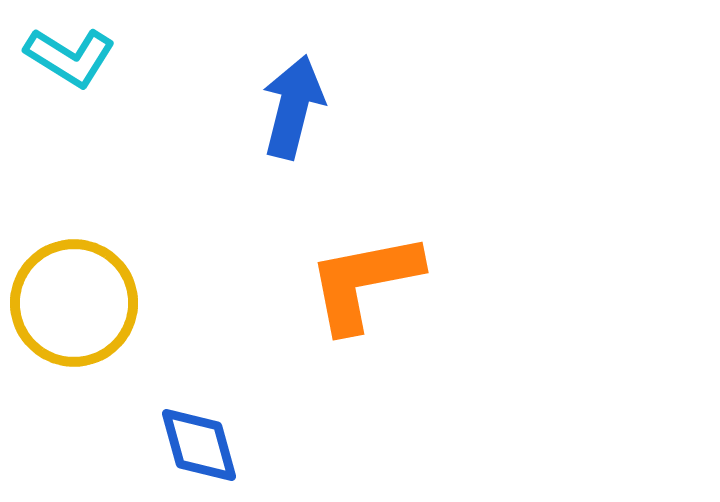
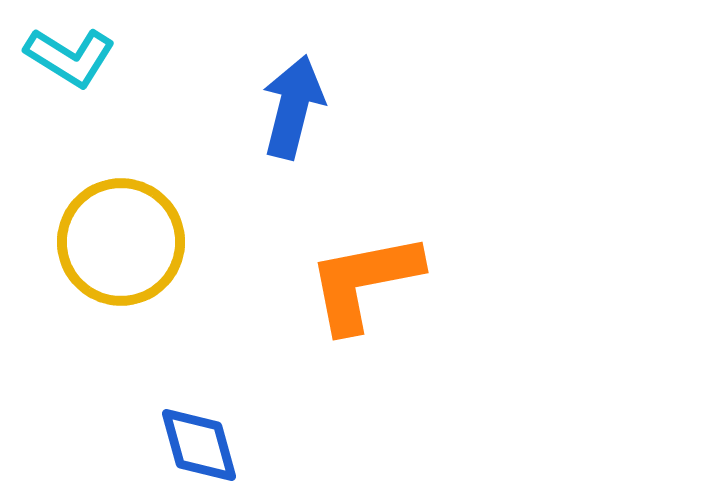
yellow circle: moved 47 px right, 61 px up
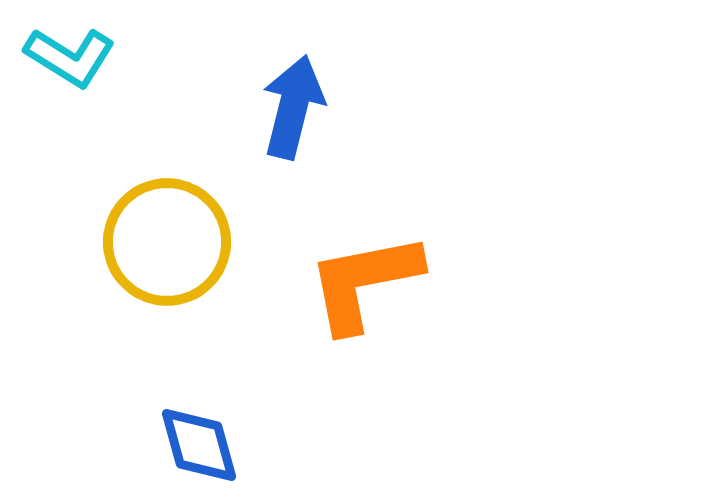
yellow circle: moved 46 px right
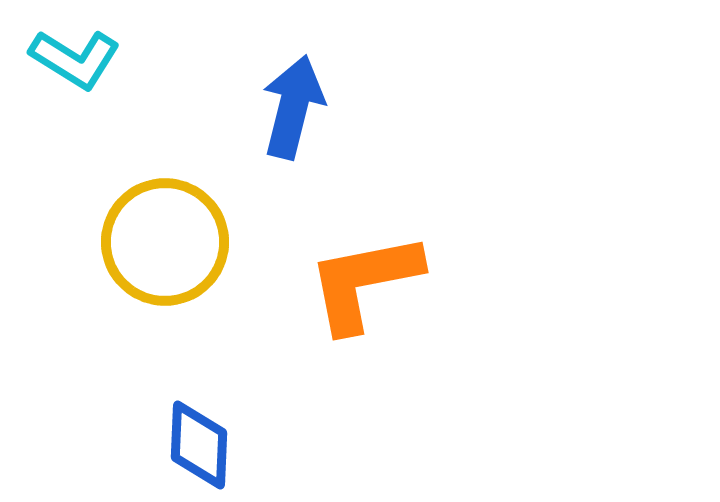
cyan L-shape: moved 5 px right, 2 px down
yellow circle: moved 2 px left
blue diamond: rotated 18 degrees clockwise
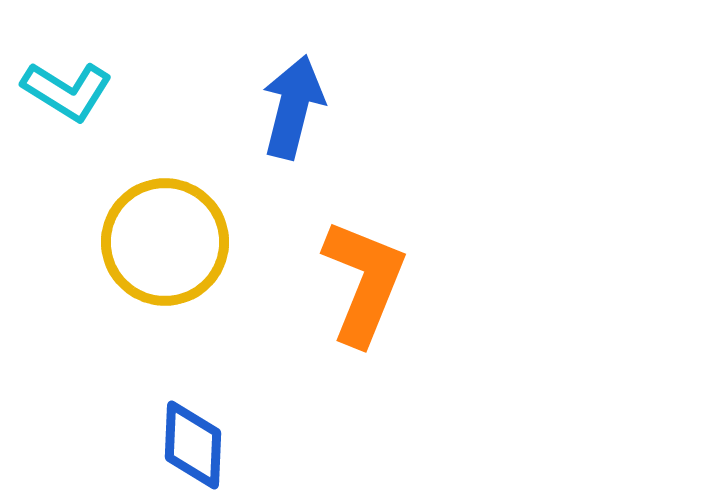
cyan L-shape: moved 8 px left, 32 px down
orange L-shape: rotated 123 degrees clockwise
blue diamond: moved 6 px left
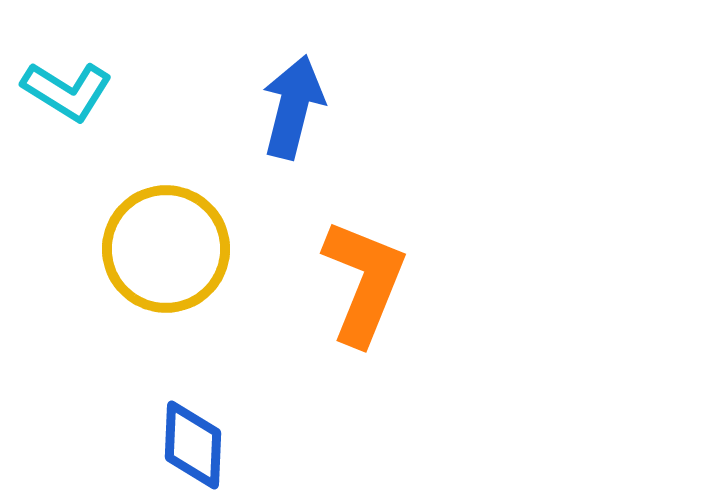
yellow circle: moved 1 px right, 7 px down
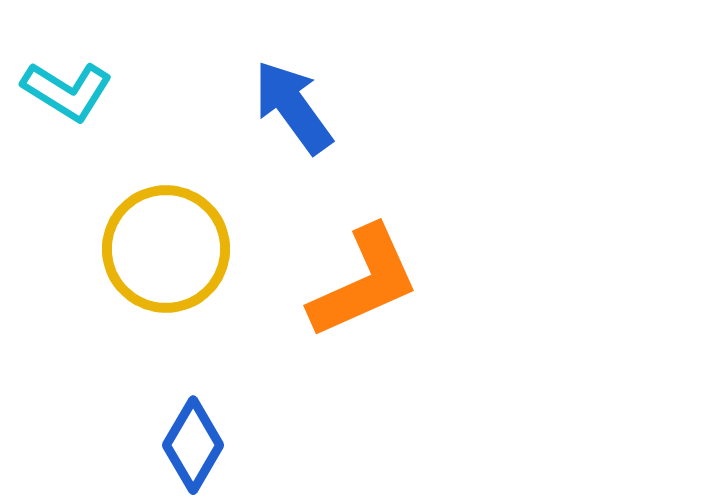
blue arrow: rotated 50 degrees counterclockwise
orange L-shape: rotated 44 degrees clockwise
blue diamond: rotated 28 degrees clockwise
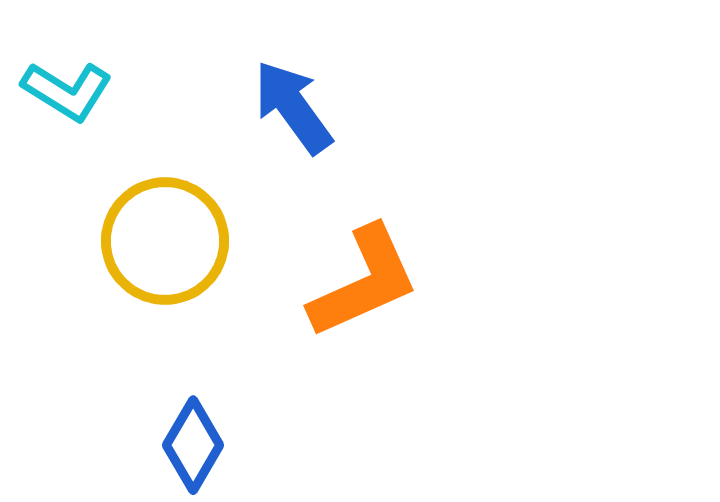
yellow circle: moved 1 px left, 8 px up
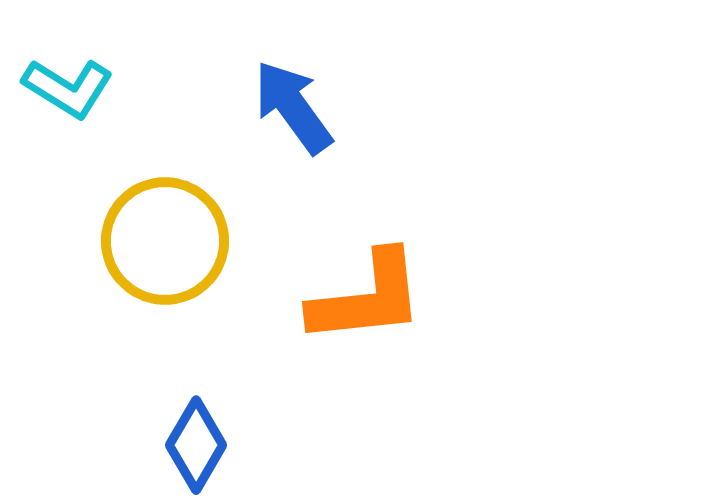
cyan L-shape: moved 1 px right, 3 px up
orange L-shape: moved 3 px right, 16 px down; rotated 18 degrees clockwise
blue diamond: moved 3 px right
